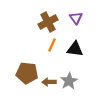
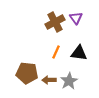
brown cross: moved 7 px right
orange line: moved 4 px right, 7 px down
black triangle: moved 4 px right, 4 px down
brown arrow: moved 2 px up
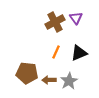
black triangle: rotated 30 degrees counterclockwise
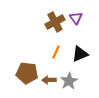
black triangle: moved 1 px right, 1 px down
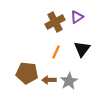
purple triangle: moved 1 px right, 1 px up; rotated 32 degrees clockwise
black triangle: moved 2 px right, 5 px up; rotated 30 degrees counterclockwise
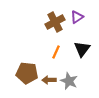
gray star: rotated 18 degrees counterclockwise
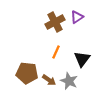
black triangle: moved 10 px down
brown arrow: rotated 144 degrees counterclockwise
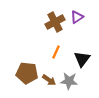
gray star: rotated 18 degrees counterclockwise
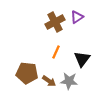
brown arrow: moved 1 px down
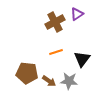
purple triangle: moved 3 px up
orange line: rotated 48 degrees clockwise
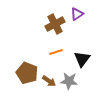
brown cross: moved 2 px down
brown pentagon: rotated 15 degrees clockwise
